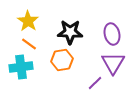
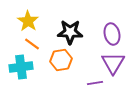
orange line: moved 3 px right
orange hexagon: moved 1 px left
purple line: rotated 35 degrees clockwise
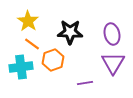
orange hexagon: moved 8 px left; rotated 10 degrees counterclockwise
purple line: moved 10 px left
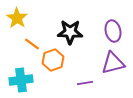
yellow star: moved 11 px left, 3 px up
purple ellipse: moved 1 px right, 3 px up
purple triangle: rotated 45 degrees clockwise
cyan cross: moved 13 px down
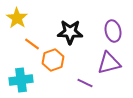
purple triangle: moved 4 px left
purple line: rotated 35 degrees clockwise
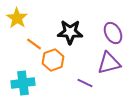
purple ellipse: moved 2 px down; rotated 15 degrees counterclockwise
orange line: moved 2 px right
cyan cross: moved 2 px right, 3 px down
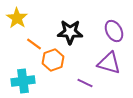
purple ellipse: moved 1 px right, 2 px up
purple triangle: rotated 30 degrees clockwise
cyan cross: moved 2 px up
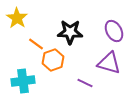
orange line: moved 2 px right
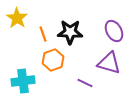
orange line: moved 7 px right, 10 px up; rotated 35 degrees clockwise
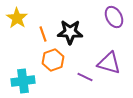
purple ellipse: moved 14 px up
purple line: moved 6 px up
